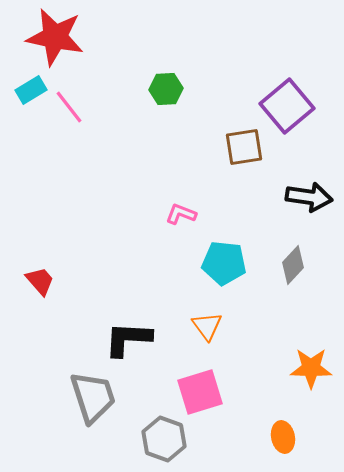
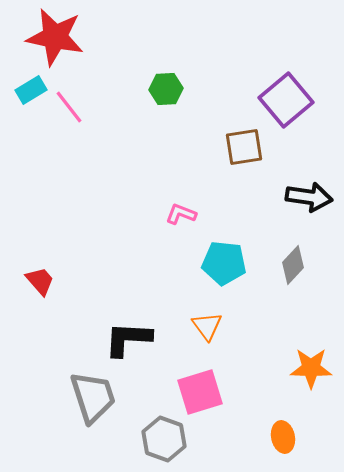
purple square: moved 1 px left, 6 px up
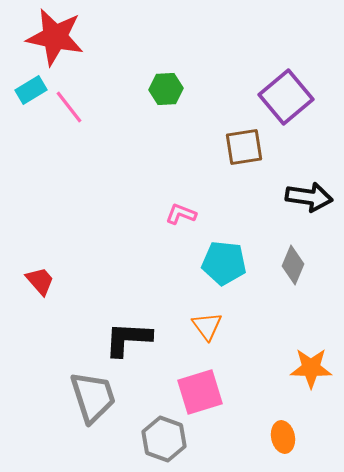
purple square: moved 3 px up
gray diamond: rotated 21 degrees counterclockwise
